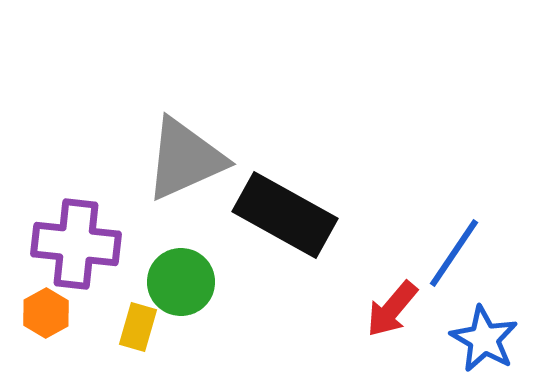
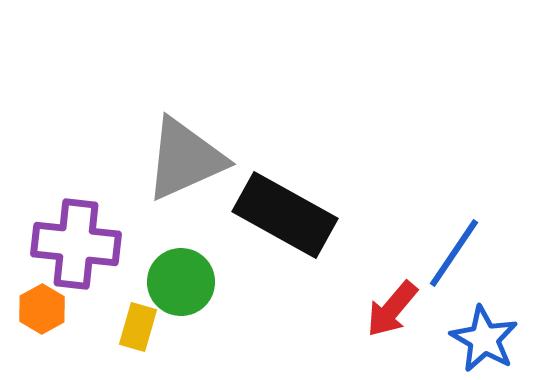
orange hexagon: moved 4 px left, 4 px up
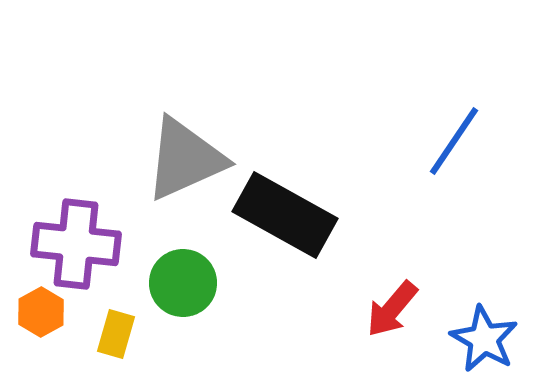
blue line: moved 112 px up
green circle: moved 2 px right, 1 px down
orange hexagon: moved 1 px left, 3 px down
yellow rectangle: moved 22 px left, 7 px down
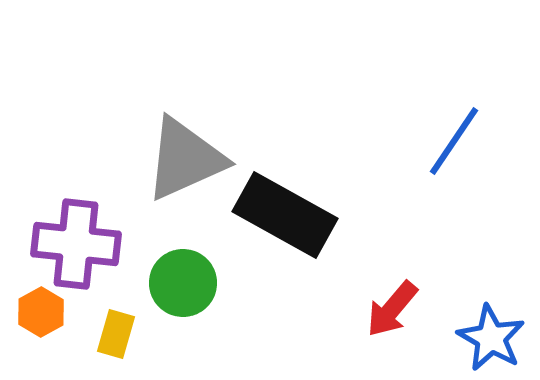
blue star: moved 7 px right, 1 px up
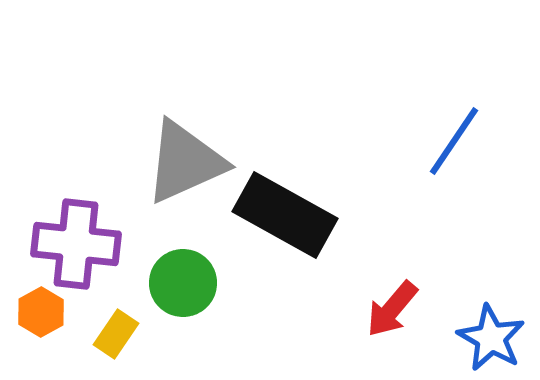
gray triangle: moved 3 px down
yellow rectangle: rotated 18 degrees clockwise
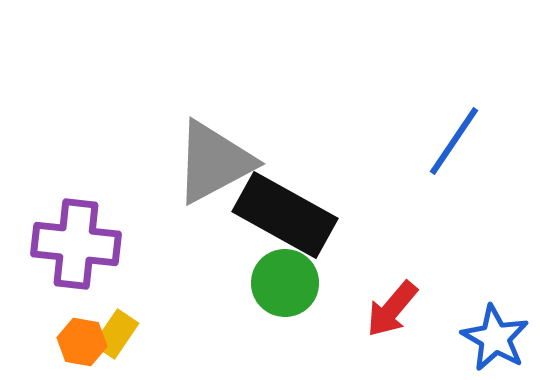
gray triangle: moved 29 px right; rotated 4 degrees counterclockwise
green circle: moved 102 px right
orange hexagon: moved 41 px right, 30 px down; rotated 21 degrees counterclockwise
blue star: moved 4 px right
